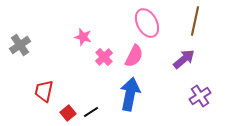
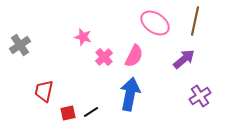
pink ellipse: moved 8 px right; rotated 28 degrees counterclockwise
red square: rotated 28 degrees clockwise
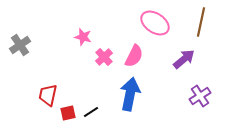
brown line: moved 6 px right, 1 px down
red trapezoid: moved 4 px right, 4 px down
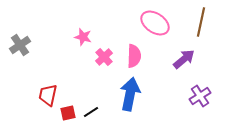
pink semicircle: rotated 25 degrees counterclockwise
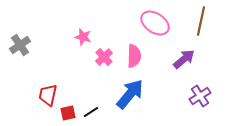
brown line: moved 1 px up
blue arrow: rotated 28 degrees clockwise
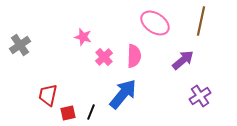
purple arrow: moved 1 px left, 1 px down
blue arrow: moved 7 px left
black line: rotated 35 degrees counterclockwise
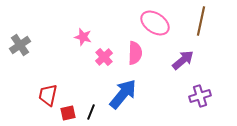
pink semicircle: moved 1 px right, 3 px up
purple cross: rotated 15 degrees clockwise
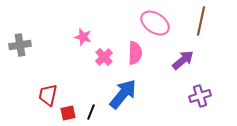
gray cross: rotated 25 degrees clockwise
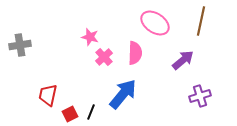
pink star: moved 7 px right
red square: moved 2 px right, 1 px down; rotated 14 degrees counterclockwise
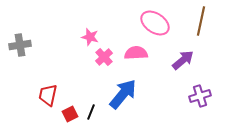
pink semicircle: moved 1 px right; rotated 95 degrees counterclockwise
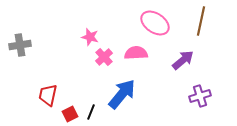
blue arrow: moved 1 px left
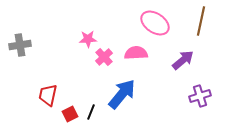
pink star: moved 2 px left, 2 px down; rotated 18 degrees counterclockwise
